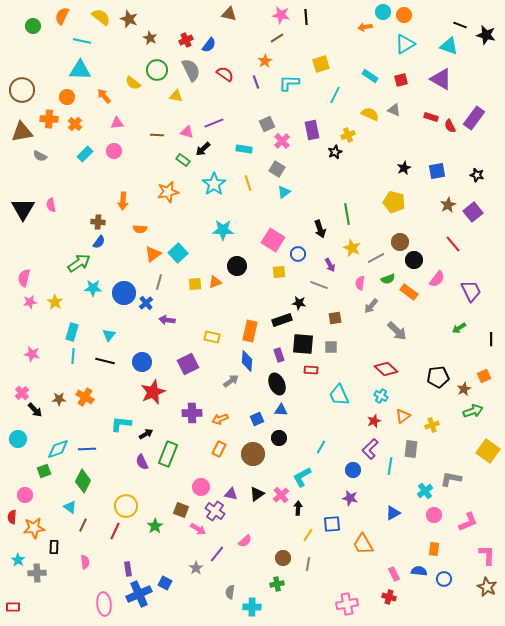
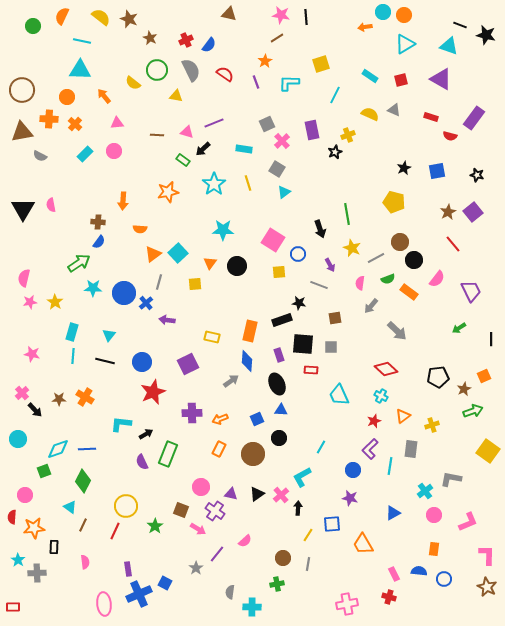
red semicircle at (450, 126): moved 10 px down; rotated 48 degrees counterclockwise
brown star at (448, 205): moved 7 px down
orange triangle at (215, 282): moved 5 px left, 19 px up; rotated 32 degrees counterclockwise
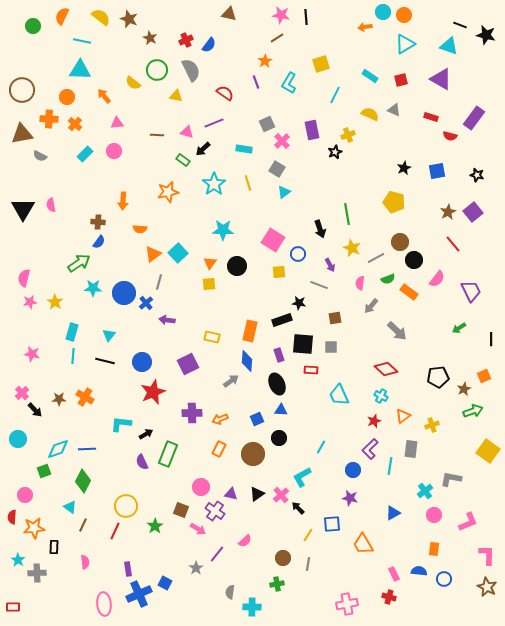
red semicircle at (225, 74): moved 19 px down
cyan L-shape at (289, 83): rotated 60 degrees counterclockwise
brown triangle at (22, 132): moved 2 px down
yellow square at (195, 284): moved 14 px right
black arrow at (298, 508): rotated 48 degrees counterclockwise
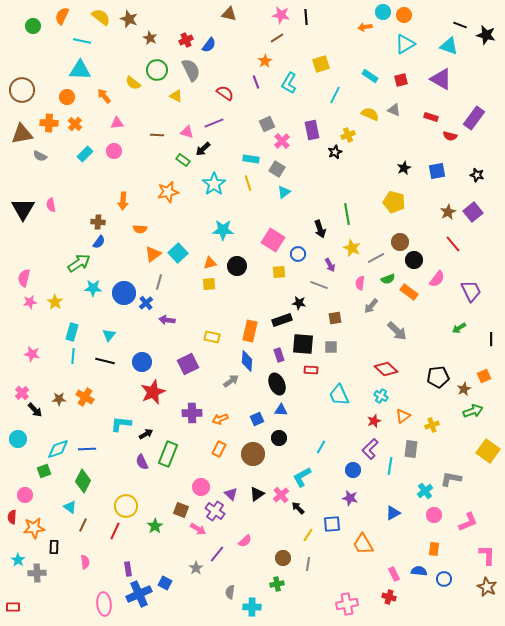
yellow triangle at (176, 96): rotated 16 degrees clockwise
orange cross at (49, 119): moved 4 px down
cyan rectangle at (244, 149): moved 7 px right, 10 px down
orange triangle at (210, 263): rotated 40 degrees clockwise
purple triangle at (231, 494): rotated 32 degrees clockwise
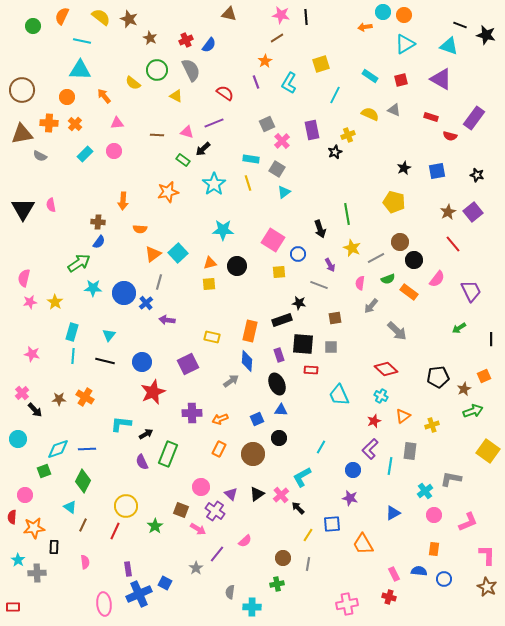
gray rectangle at (411, 449): moved 1 px left, 2 px down
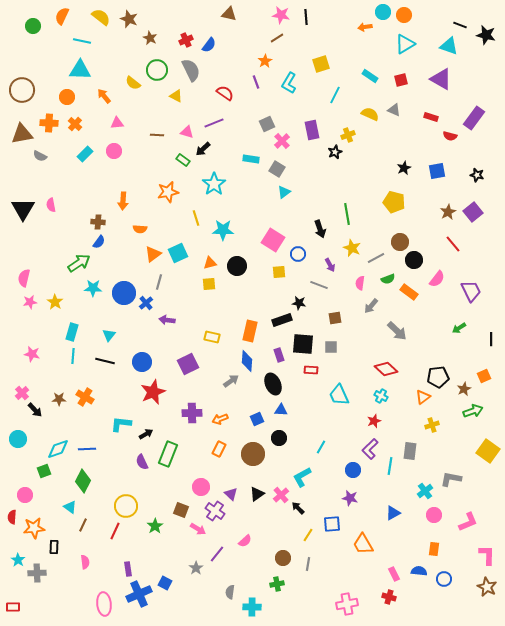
yellow line at (248, 183): moved 52 px left, 35 px down
cyan square at (178, 253): rotated 18 degrees clockwise
black ellipse at (277, 384): moved 4 px left
orange triangle at (403, 416): moved 20 px right, 19 px up
